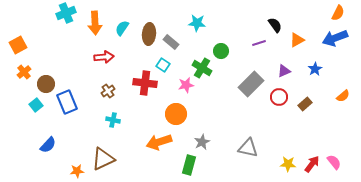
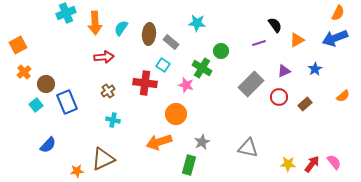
cyan semicircle at (122, 28): moved 1 px left
pink star at (186, 85): rotated 28 degrees clockwise
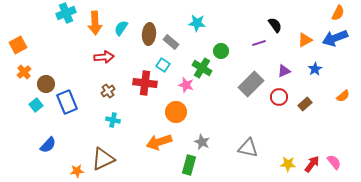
orange triangle at (297, 40): moved 8 px right
orange circle at (176, 114): moved 2 px up
gray star at (202, 142): rotated 21 degrees counterclockwise
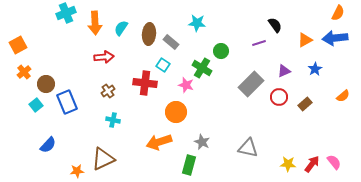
blue arrow at (335, 38): rotated 15 degrees clockwise
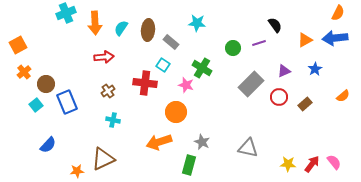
brown ellipse at (149, 34): moved 1 px left, 4 px up
green circle at (221, 51): moved 12 px right, 3 px up
